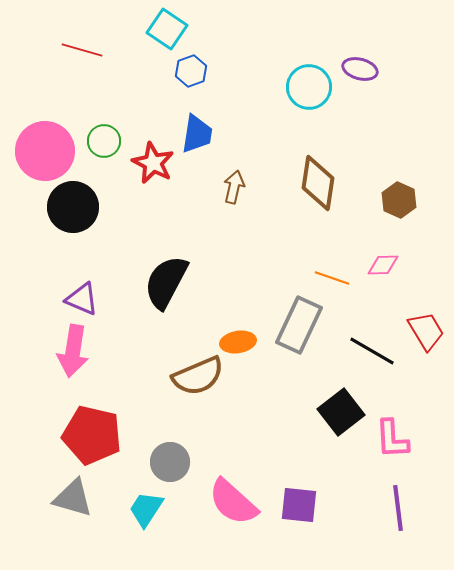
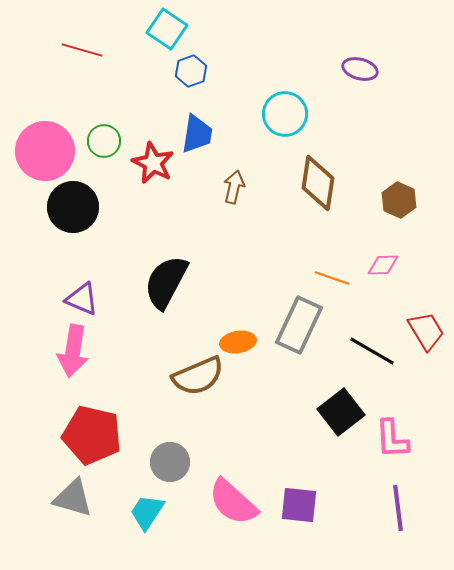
cyan circle: moved 24 px left, 27 px down
cyan trapezoid: moved 1 px right, 3 px down
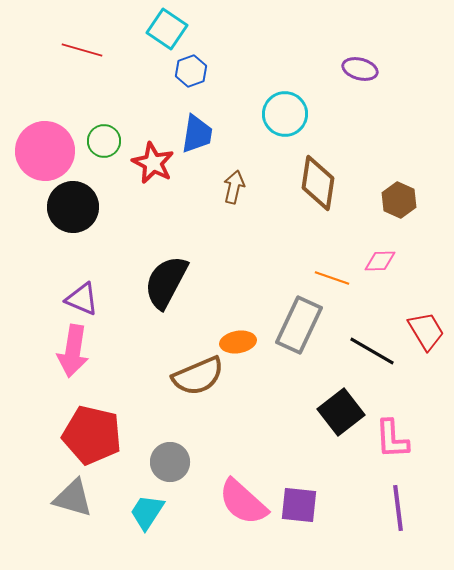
pink diamond: moved 3 px left, 4 px up
pink semicircle: moved 10 px right
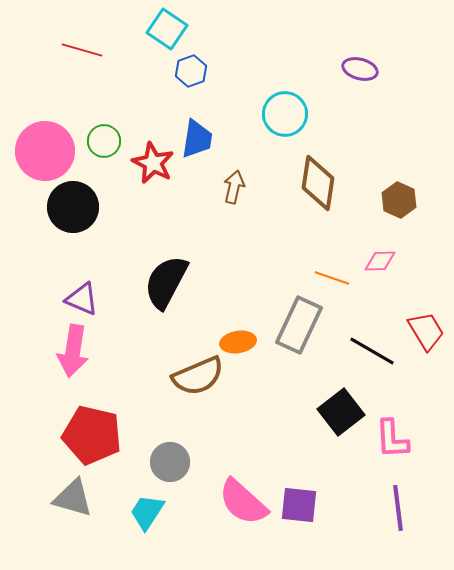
blue trapezoid: moved 5 px down
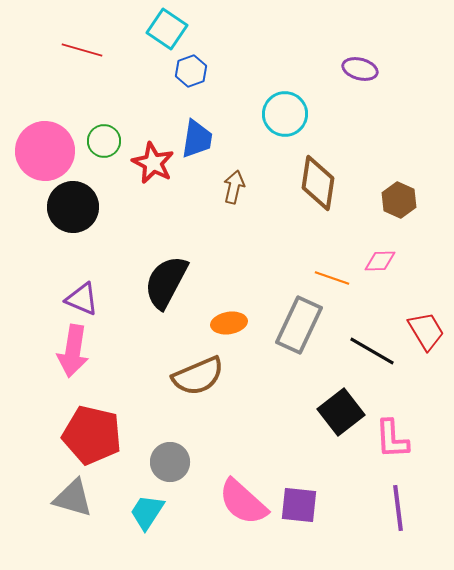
orange ellipse: moved 9 px left, 19 px up
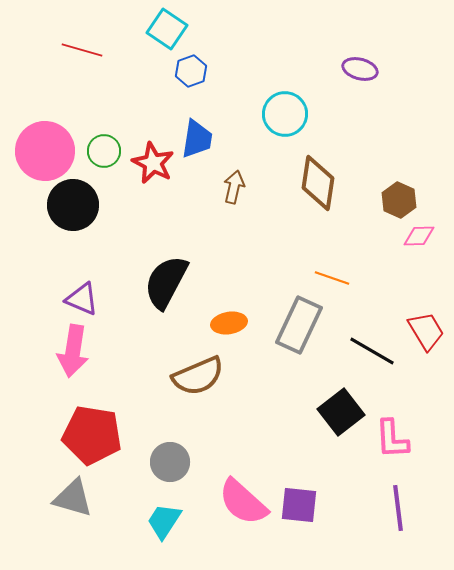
green circle: moved 10 px down
black circle: moved 2 px up
pink diamond: moved 39 px right, 25 px up
red pentagon: rotated 4 degrees counterclockwise
cyan trapezoid: moved 17 px right, 9 px down
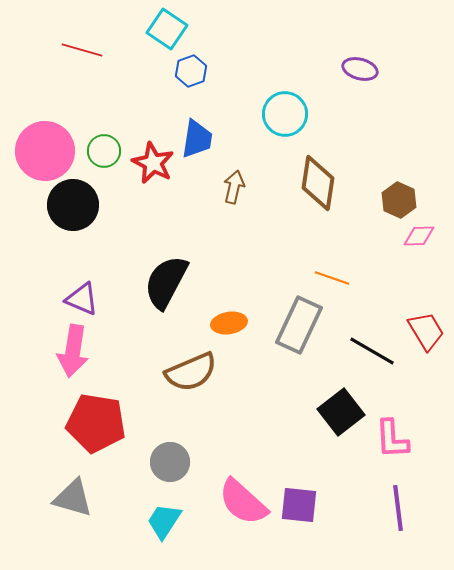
brown semicircle: moved 7 px left, 4 px up
red pentagon: moved 4 px right, 12 px up
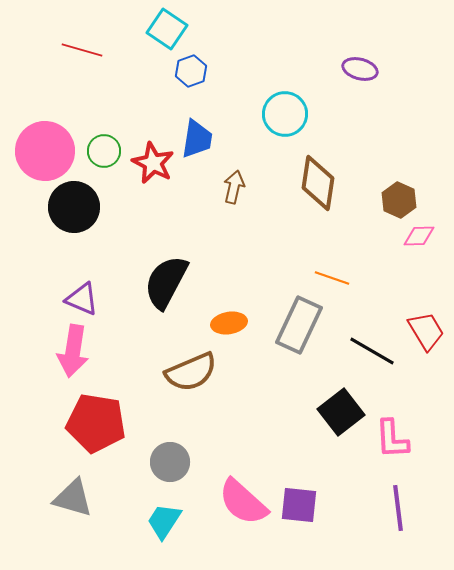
black circle: moved 1 px right, 2 px down
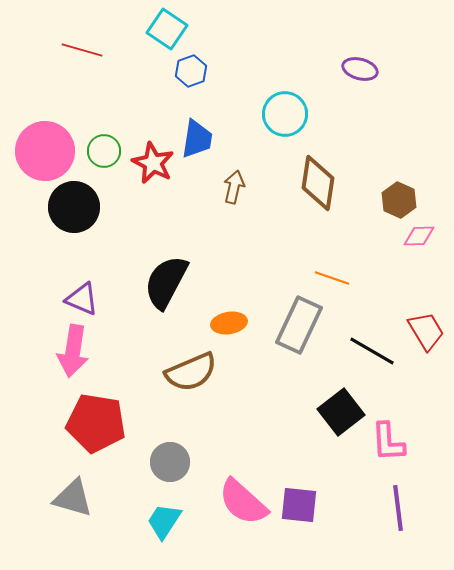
pink L-shape: moved 4 px left, 3 px down
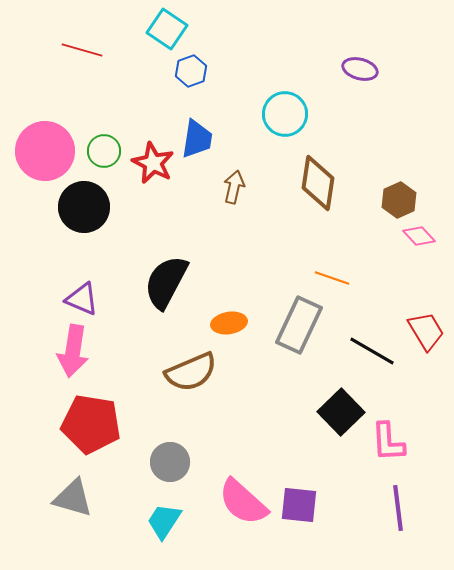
brown hexagon: rotated 12 degrees clockwise
black circle: moved 10 px right
pink diamond: rotated 48 degrees clockwise
black square: rotated 6 degrees counterclockwise
red pentagon: moved 5 px left, 1 px down
